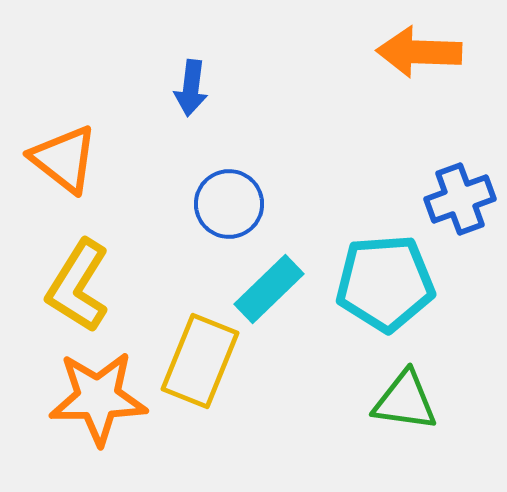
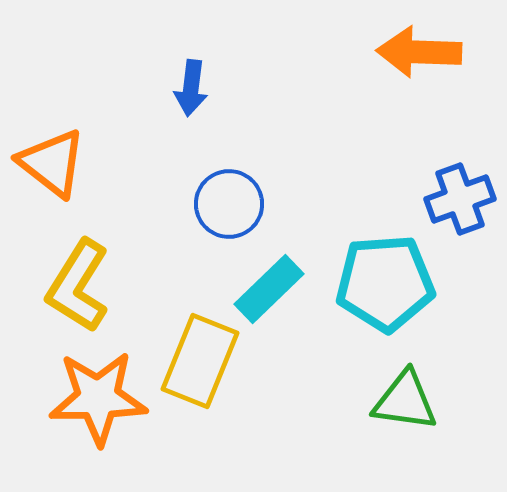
orange triangle: moved 12 px left, 4 px down
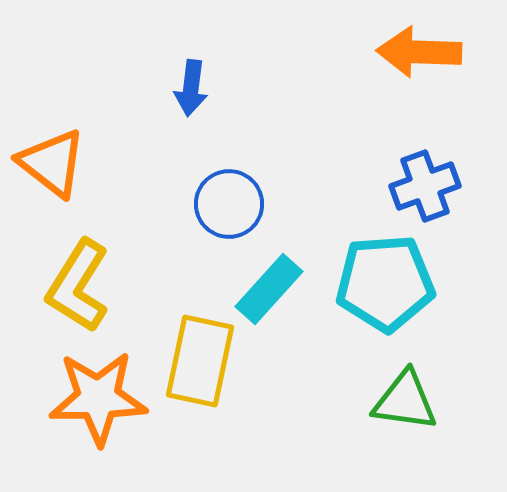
blue cross: moved 35 px left, 13 px up
cyan rectangle: rotated 4 degrees counterclockwise
yellow rectangle: rotated 10 degrees counterclockwise
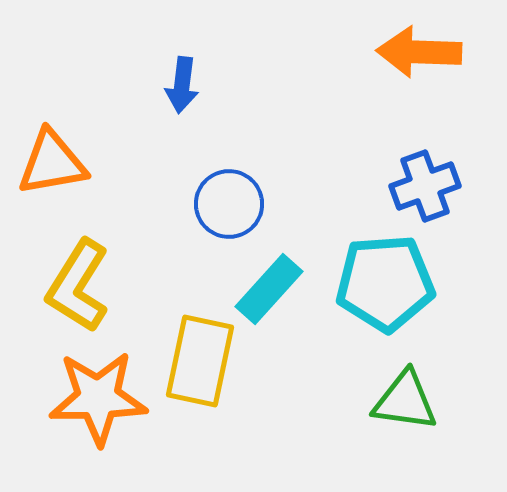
blue arrow: moved 9 px left, 3 px up
orange triangle: rotated 48 degrees counterclockwise
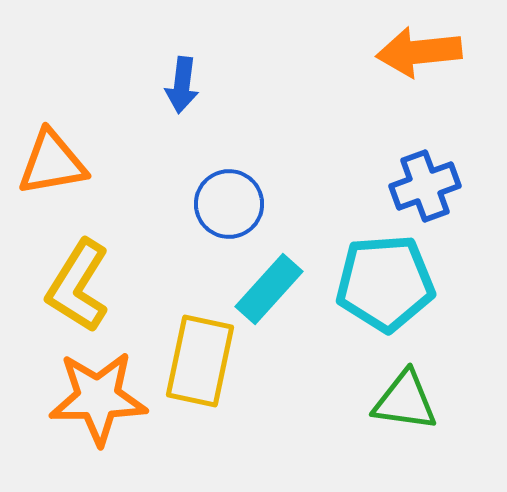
orange arrow: rotated 8 degrees counterclockwise
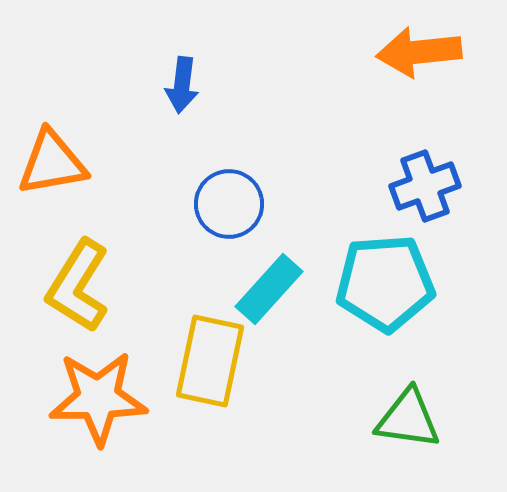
yellow rectangle: moved 10 px right
green triangle: moved 3 px right, 18 px down
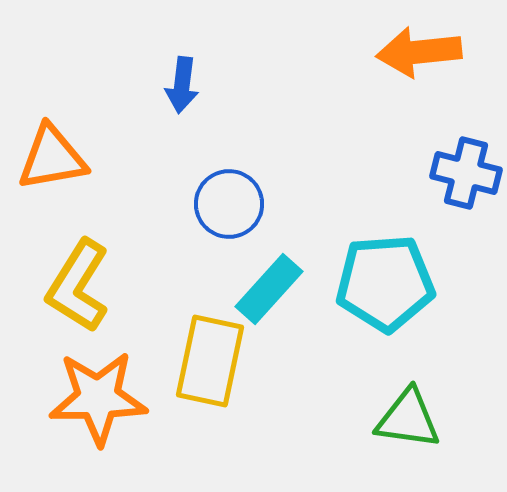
orange triangle: moved 5 px up
blue cross: moved 41 px right, 13 px up; rotated 34 degrees clockwise
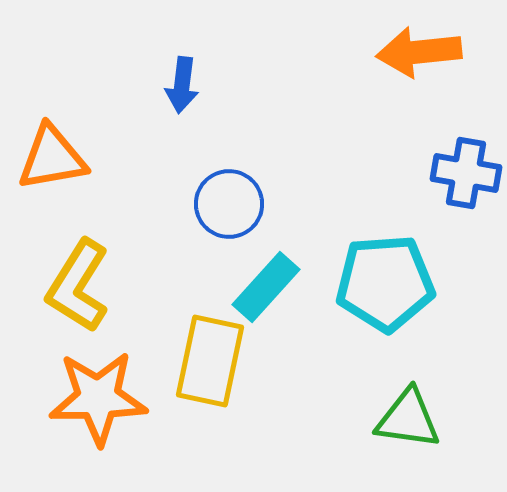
blue cross: rotated 4 degrees counterclockwise
cyan rectangle: moved 3 px left, 2 px up
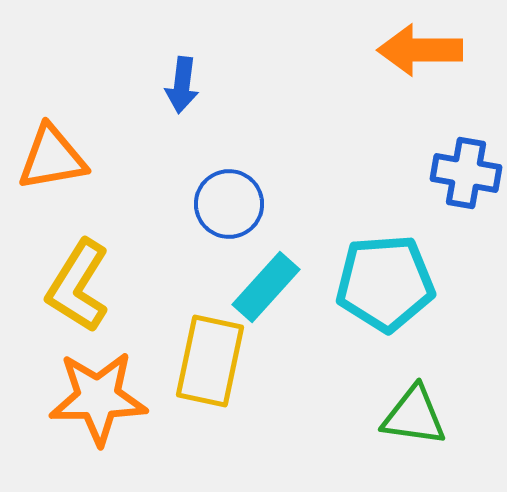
orange arrow: moved 1 px right, 2 px up; rotated 6 degrees clockwise
green triangle: moved 6 px right, 3 px up
